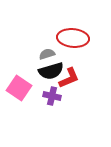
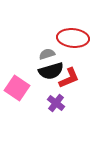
pink square: moved 2 px left
purple cross: moved 4 px right, 7 px down; rotated 24 degrees clockwise
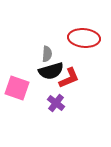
red ellipse: moved 11 px right
gray semicircle: rotated 112 degrees clockwise
pink square: rotated 15 degrees counterclockwise
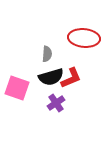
black semicircle: moved 6 px down
red L-shape: moved 2 px right
purple cross: rotated 18 degrees clockwise
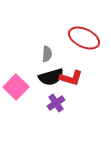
red ellipse: rotated 20 degrees clockwise
red L-shape: rotated 40 degrees clockwise
pink square: moved 1 px left, 1 px up; rotated 25 degrees clockwise
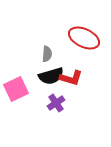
black semicircle: moved 1 px up
pink square: moved 2 px down; rotated 20 degrees clockwise
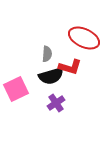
red L-shape: moved 1 px left, 11 px up
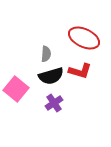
gray semicircle: moved 1 px left
red L-shape: moved 10 px right, 4 px down
pink square: rotated 25 degrees counterclockwise
purple cross: moved 2 px left
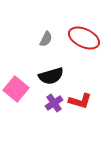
gray semicircle: moved 15 px up; rotated 21 degrees clockwise
red L-shape: moved 30 px down
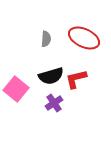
gray semicircle: rotated 21 degrees counterclockwise
red L-shape: moved 4 px left, 22 px up; rotated 150 degrees clockwise
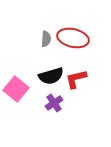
red ellipse: moved 11 px left; rotated 12 degrees counterclockwise
